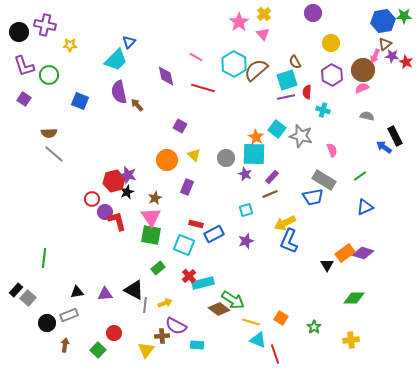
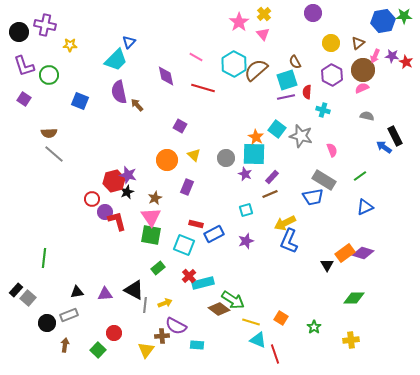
brown triangle at (385, 44): moved 27 px left, 1 px up
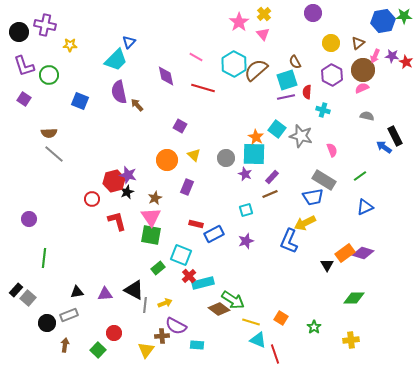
purple circle at (105, 212): moved 76 px left, 7 px down
yellow arrow at (285, 223): moved 20 px right
cyan square at (184, 245): moved 3 px left, 10 px down
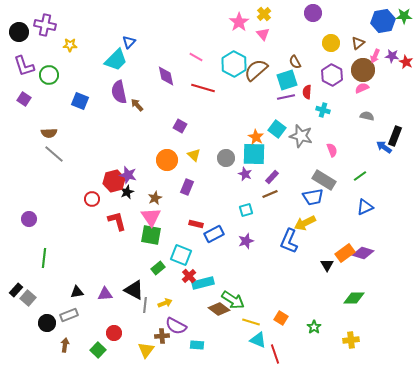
black rectangle at (395, 136): rotated 48 degrees clockwise
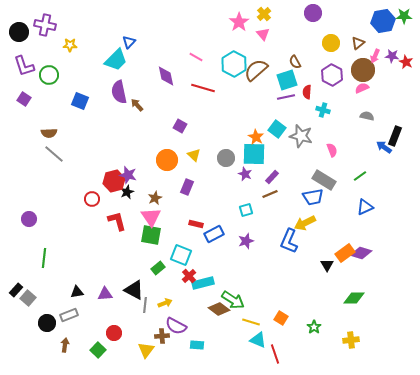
purple diamond at (363, 253): moved 2 px left
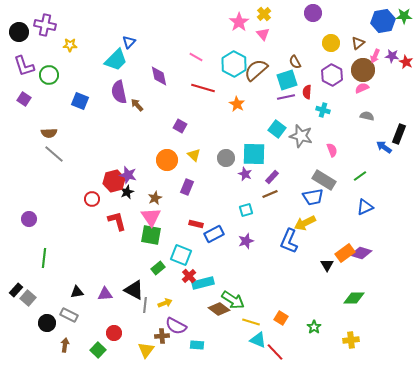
purple diamond at (166, 76): moved 7 px left
black rectangle at (395, 136): moved 4 px right, 2 px up
orange star at (256, 137): moved 19 px left, 33 px up
gray rectangle at (69, 315): rotated 48 degrees clockwise
red line at (275, 354): moved 2 px up; rotated 24 degrees counterclockwise
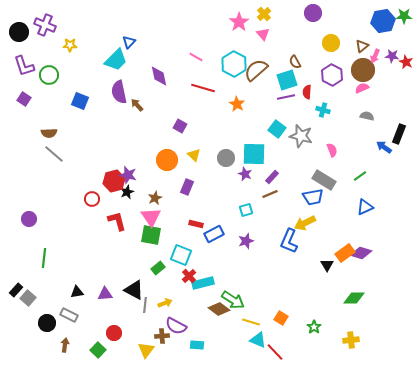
purple cross at (45, 25): rotated 10 degrees clockwise
brown triangle at (358, 43): moved 4 px right, 3 px down
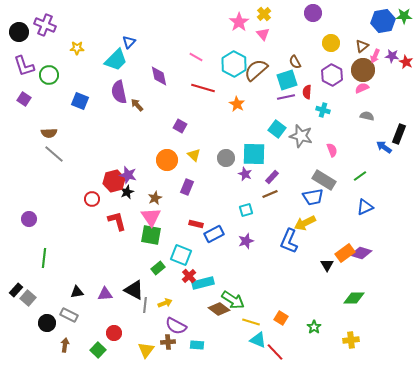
yellow star at (70, 45): moved 7 px right, 3 px down
brown cross at (162, 336): moved 6 px right, 6 px down
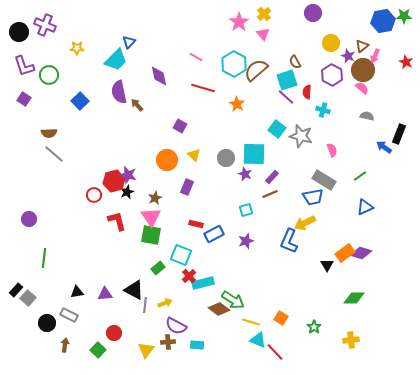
purple star at (392, 56): moved 44 px left; rotated 16 degrees clockwise
pink semicircle at (362, 88): rotated 64 degrees clockwise
purple line at (286, 97): rotated 54 degrees clockwise
blue square at (80, 101): rotated 24 degrees clockwise
red circle at (92, 199): moved 2 px right, 4 px up
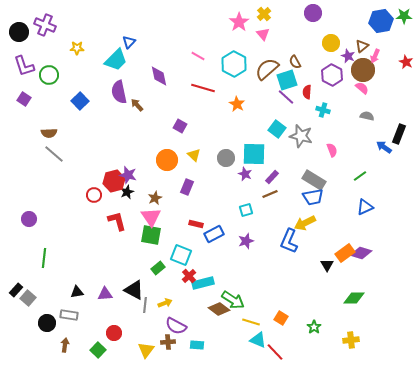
blue hexagon at (383, 21): moved 2 px left
pink line at (196, 57): moved 2 px right, 1 px up
brown semicircle at (256, 70): moved 11 px right, 1 px up
gray rectangle at (324, 180): moved 10 px left
gray rectangle at (69, 315): rotated 18 degrees counterclockwise
